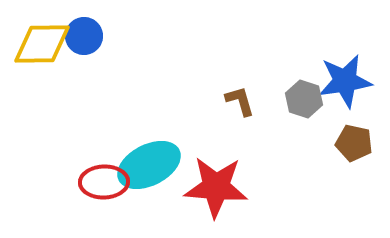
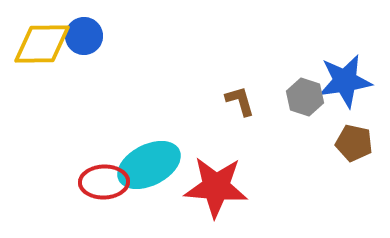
gray hexagon: moved 1 px right, 2 px up
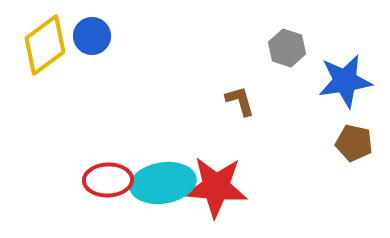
blue circle: moved 8 px right
yellow diamond: moved 3 px right, 1 px down; rotated 36 degrees counterclockwise
gray hexagon: moved 18 px left, 49 px up
cyan ellipse: moved 14 px right, 18 px down; rotated 18 degrees clockwise
red ellipse: moved 4 px right, 2 px up
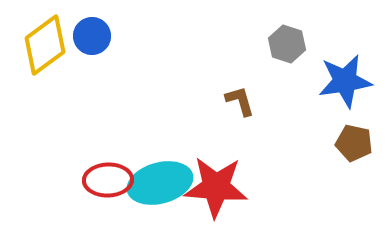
gray hexagon: moved 4 px up
cyan ellipse: moved 3 px left; rotated 6 degrees counterclockwise
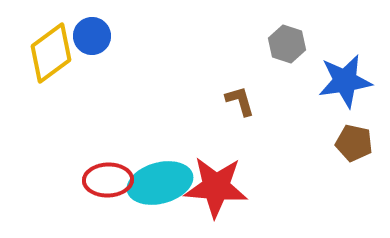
yellow diamond: moved 6 px right, 8 px down
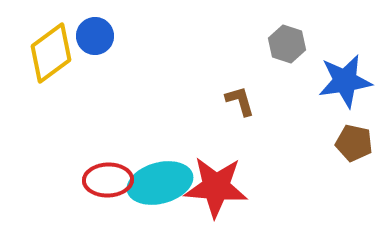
blue circle: moved 3 px right
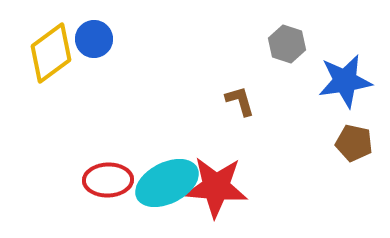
blue circle: moved 1 px left, 3 px down
cyan ellipse: moved 7 px right; rotated 12 degrees counterclockwise
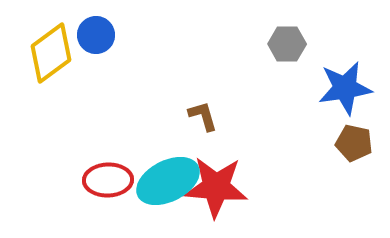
blue circle: moved 2 px right, 4 px up
gray hexagon: rotated 18 degrees counterclockwise
blue star: moved 7 px down
brown L-shape: moved 37 px left, 15 px down
cyan ellipse: moved 1 px right, 2 px up
